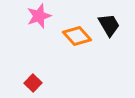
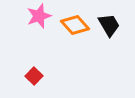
orange diamond: moved 2 px left, 11 px up
red square: moved 1 px right, 7 px up
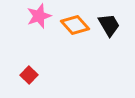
red square: moved 5 px left, 1 px up
